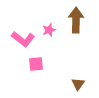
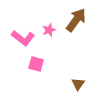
brown arrow: rotated 35 degrees clockwise
pink L-shape: moved 1 px up
pink square: rotated 21 degrees clockwise
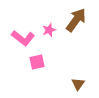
pink square: moved 1 px right, 2 px up; rotated 28 degrees counterclockwise
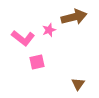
brown arrow: moved 2 px left, 3 px up; rotated 40 degrees clockwise
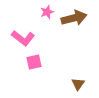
brown arrow: moved 1 px down
pink star: moved 2 px left, 18 px up
pink square: moved 3 px left
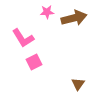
pink star: rotated 16 degrees clockwise
pink L-shape: rotated 20 degrees clockwise
pink square: rotated 14 degrees counterclockwise
